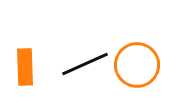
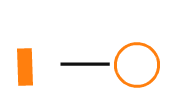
black line: rotated 24 degrees clockwise
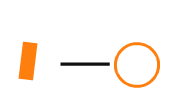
orange rectangle: moved 3 px right, 6 px up; rotated 9 degrees clockwise
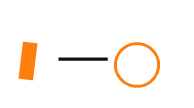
black line: moved 2 px left, 5 px up
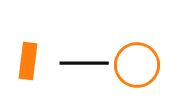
black line: moved 1 px right, 4 px down
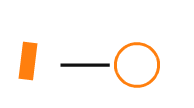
black line: moved 1 px right, 2 px down
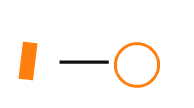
black line: moved 1 px left, 3 px up
